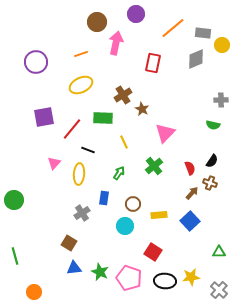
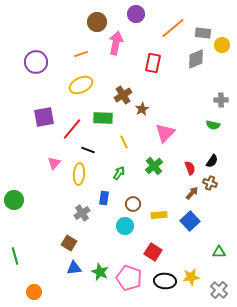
brown star at (142, 109): rotated 16 degrees clockwise
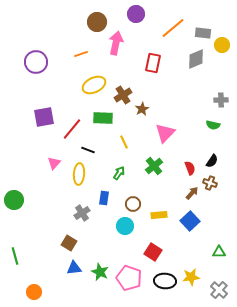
yellow ellipse at (81, 85): moved 13 px right
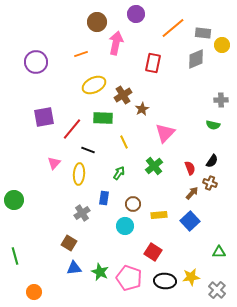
gray cross at (219, 290): moved 2 px left
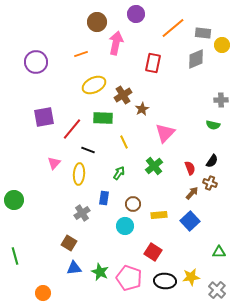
orange circle at (34, 292): moved 9 px right, 1 px down
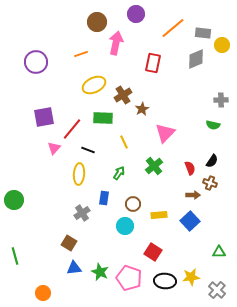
pink triangle at (54, 163): moved 15 px up
brown arrow at (192, 193): moved 1 px right, 2 px down; rotated 48 degrees clockwise
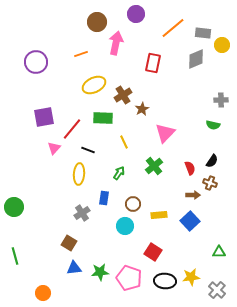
green circle at (14, 200): moved 7 px down
green star at (100, 272): rotated 30 degrees counterclockwise
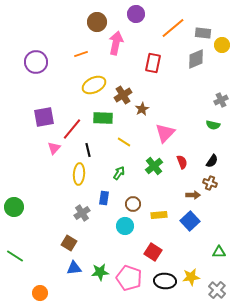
gray cross at (221, 100): rotated 24 degrees counterclockwise
yellow line at (124, 142): rotated 32 degrees counterclockwise
black line at (88, 150): rotated 56 degrees clockwise
red semicircle at (190, 168): moved 8 px left, 6 px up
green line at (15, 256): rotated 42 degrees counterclockwise
orange circle at (43, 293): moved 3 px left
